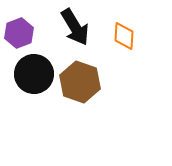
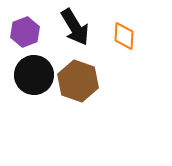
purple hexagon: moved 6 px right, 1 px up
black circle: moved 1 px down
brown hexagon: moved 2 px left, 1 px up
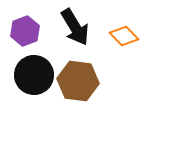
purple hexagon: moved 1 px up
orange diamond: rotated 48 degrees counterclockwise
brown hexagon: rotated 12 degrees counterclockwise
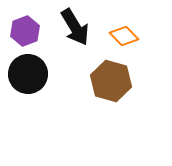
black circle: moved 6 px left, 1 px up
brown hexagon: moved 33 px right; rotated 9 degrees clockwise
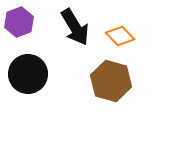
purple hexagon: moved 6 px left, 9 px up
orange diamond: moved 4 px left
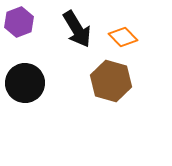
black arrow: moved 2 px right, 2 px down
orange diamond: moved 3 px right, 1 px down
black circle: moved 3 px left, 9 px down
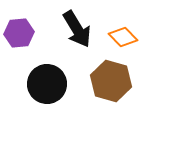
purple hexagon: moved 11 px down; rotated 16 degrees clockwise
black circle: moved 22 px right, 1 px down
